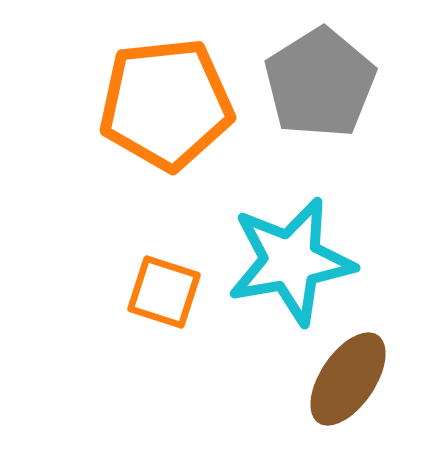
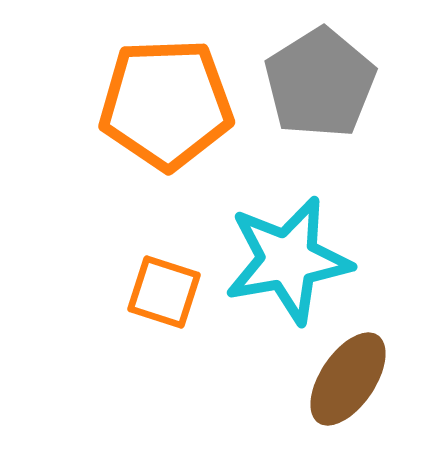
orange pentagon: rotated 4 degrees clockwise
cyan star: moved 3 px left, 1 px up
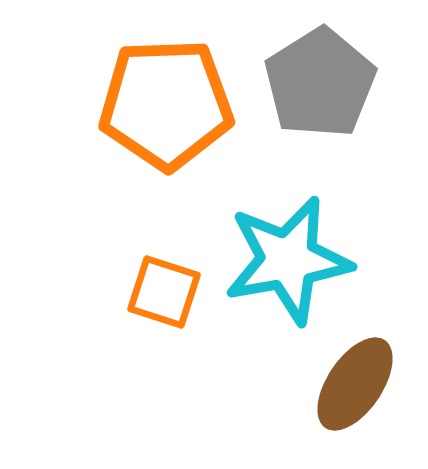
brown ellipse: moved 7 px right, 5 px down
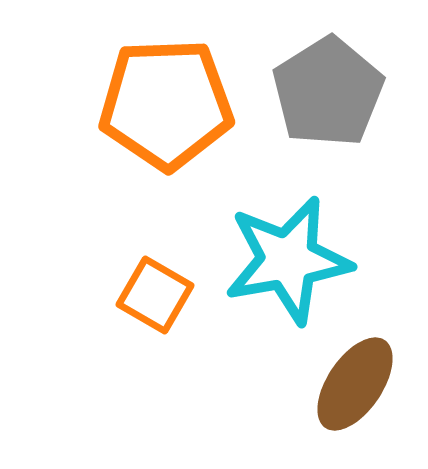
gray pentagon: moved 8 px right, 9 px down
orange square: moved 9 px left, 3 px down; rotated 12 degrees clockwise
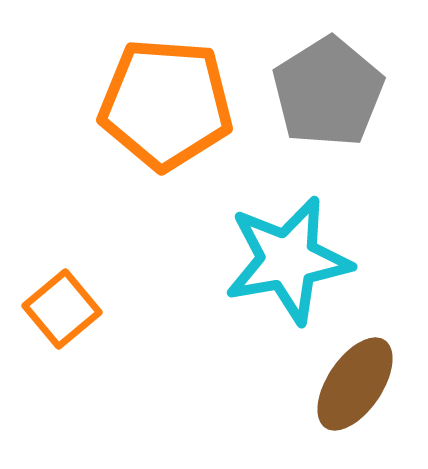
orange pentagon: rotated 6 degrees clockwise
orange square: moved 93 px left, 14 px down; rotated 20 degrees clockwise
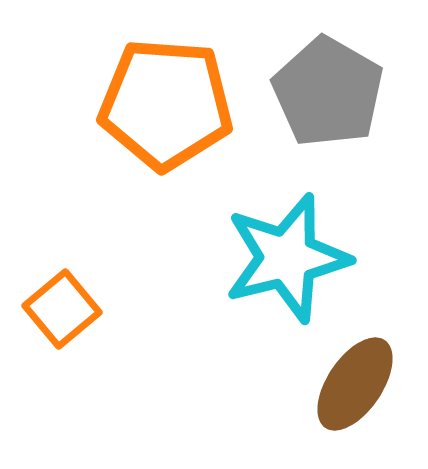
gray pentagon: rotated 10 degrees counterclockwise
cyan star: moved 1 px left, 2 px up; rotated 4 degrees counterclockwise
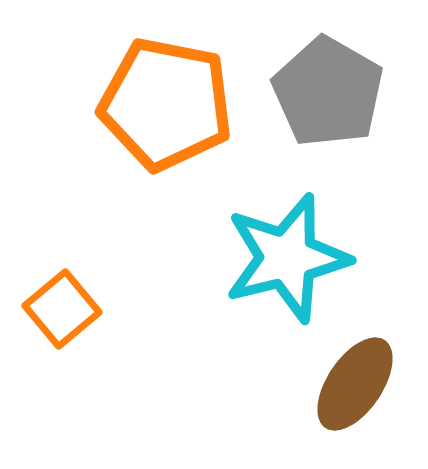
orange pentagon: rotated 7 degrees clockwise
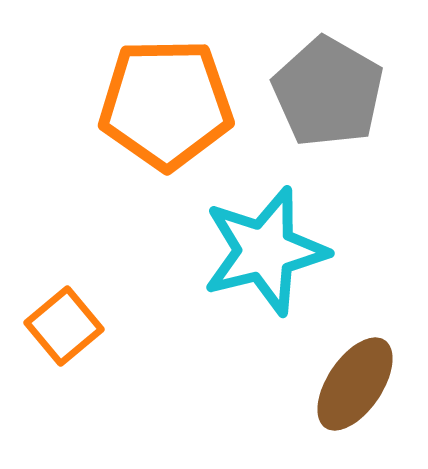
orange pentagon: rotated 12 degrees counterclockwise
cyan star: moved 22 px left, 7 px up
orange square: moved 2 px right, 17 px down
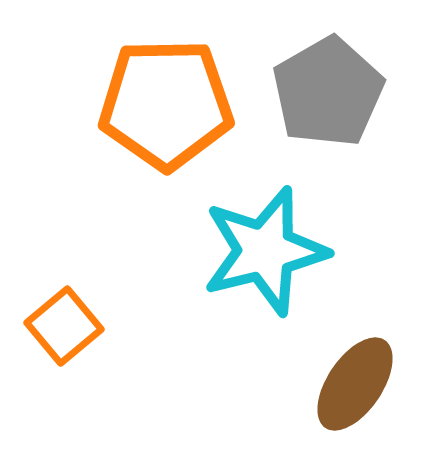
gray pentagon: rotated 12 degrees clockwise
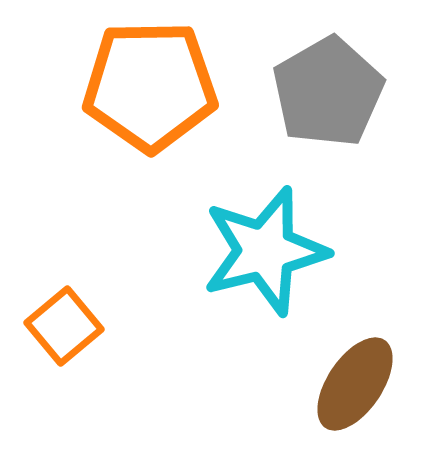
orange pentagon: moved 16 px left, 18 px up
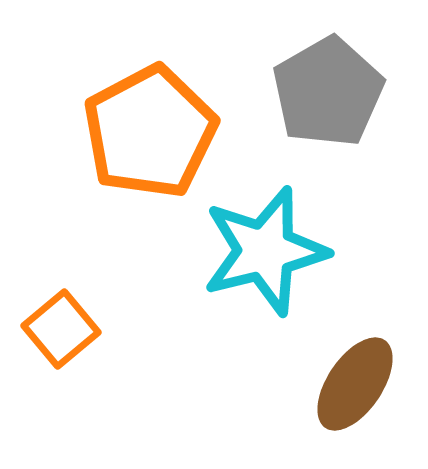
orange pentagon: moved 46 px down; rotated 27 degrees counterclockwise
orange square: moved 3 px left, 3 px down
